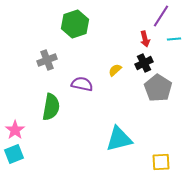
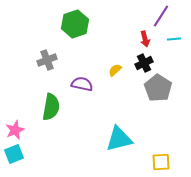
pink star: rotated 12 degrees clockwise
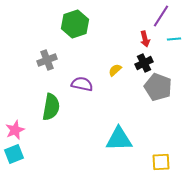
gray pentagon: moved 1 px up; rotated 12 degrees counterclockwise
cyan triangle: rotated 12 degrees clockwise
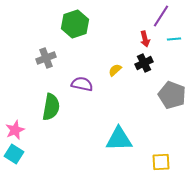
gray cross: moved 1 px left, 2 px up
gray pentagon: moved 14 px right, 8 px down
cyan square: rotated 36 degrees counterclockwise
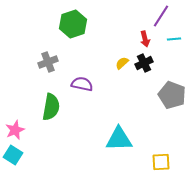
green hexagon: moved 2 px left
gray cross: moved 2 px right, 4 px down
yellow semicircle: moved 7 px right, 7 px up
cyan square: moved 1 px left, 1 px down
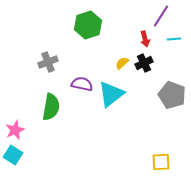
green hexagon: moved 15 px right, 1 px down
cyan triangle: moved 8 px left, 45 px up; rotated 36 degrees counterclockwise
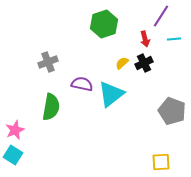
green hexagon: moved 16 px right, 1 px up
gray pentagon: moved 16 px down
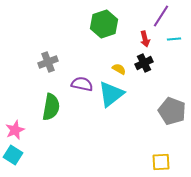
yellow semicircle: moved 3 px left, 6 px down; rotated 72 degrees clockwise
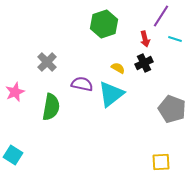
cyan line: moved 1 px right; rotated 24 degrees clockwise
gray cross: moved 1 px left; rotated 24 degrees counterclockwise
yellow semicircle: moved 1 px left, 1 px up
gray pentagon: moved 2 px up
pink star: moved 38 px up
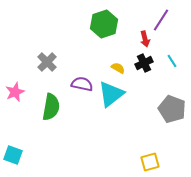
purple line: moved 4 px down
cyan line: moved 3 px left, 22 px down; rotated 40 degrees clockwise
cyan square: rotated 12 degrees counterclockwise
yellow square: moved 11 px left; rotated 12 degrees counterclockwise
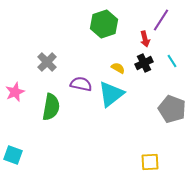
purple semicircle: moved 1 px left
yellow square: rotated 12 degrees clockwise
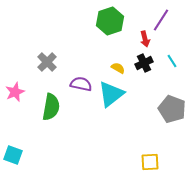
green hexagon: moved 6 px right, 3 px up
